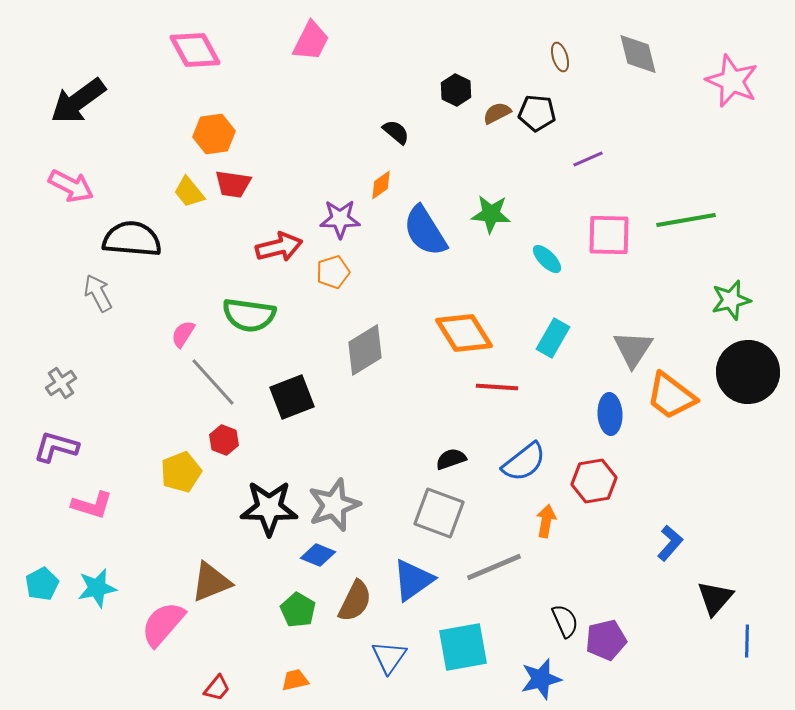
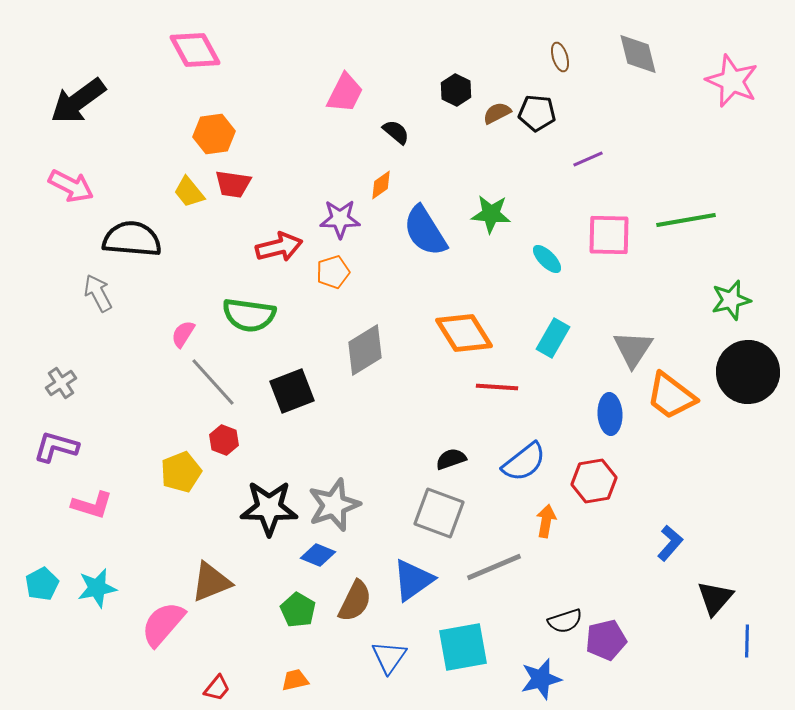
pink trapezoid at (311, 41): moved 34 px right, 52 px down
black square at (292, 397): moved 6 px up
black semicircle at (565, 621): rotated 96 degrees clockwise
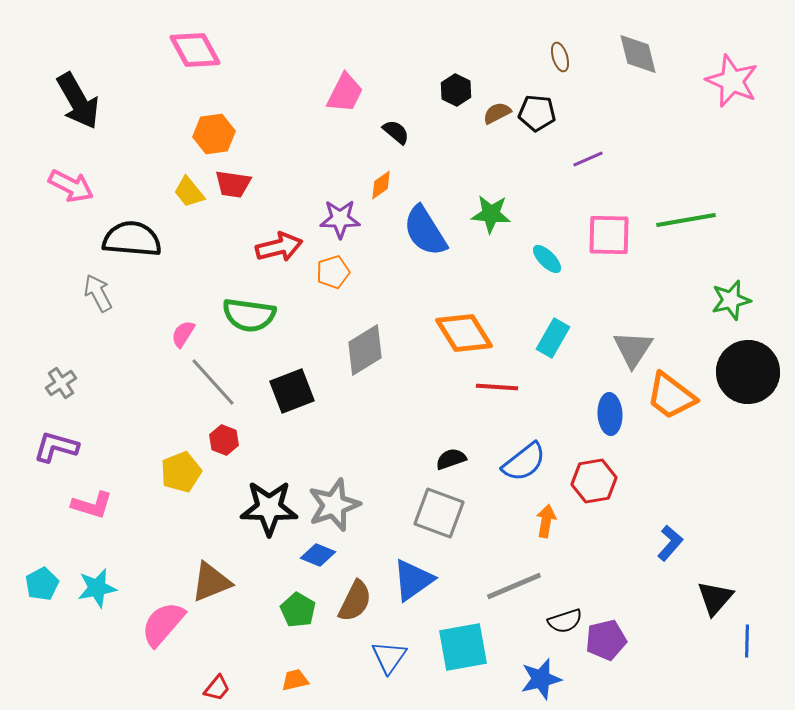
black arrow at (78, 101): rotated 84 degrees counterclockwise
gray line at (494, 567): moved 20 px right, 19 px down
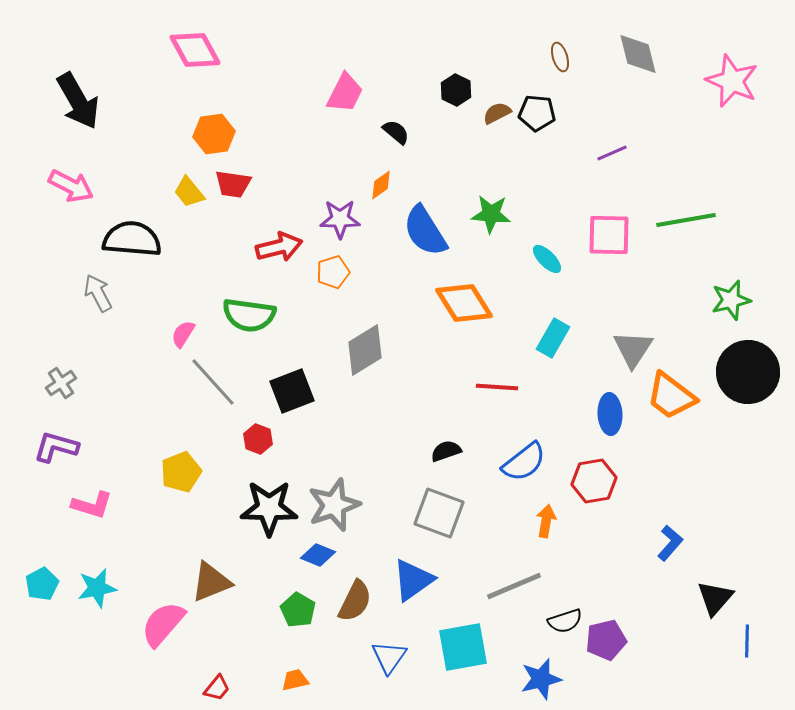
purple line at (588, 159): moved 24 px right, 6 px up
orange diamond at (464, 333): moved 30 px up
red hexagon at (224, 440): moved 34 px right, 1 px up
black semicircle at (451, 459): moved 5 px left, 8 px up
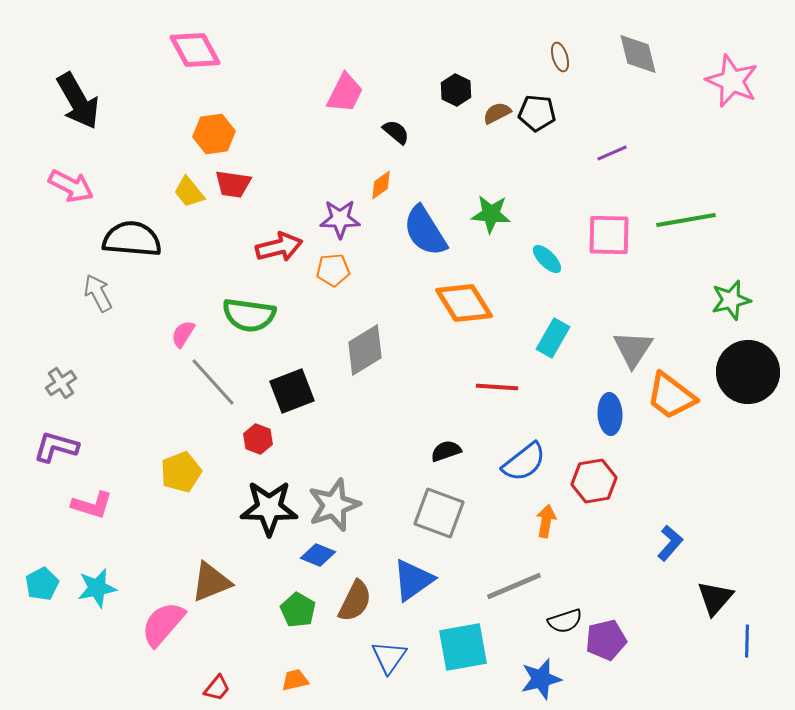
orange pentagon at (333, 272): moved 2 px up; rotated 12 degrees clockwise
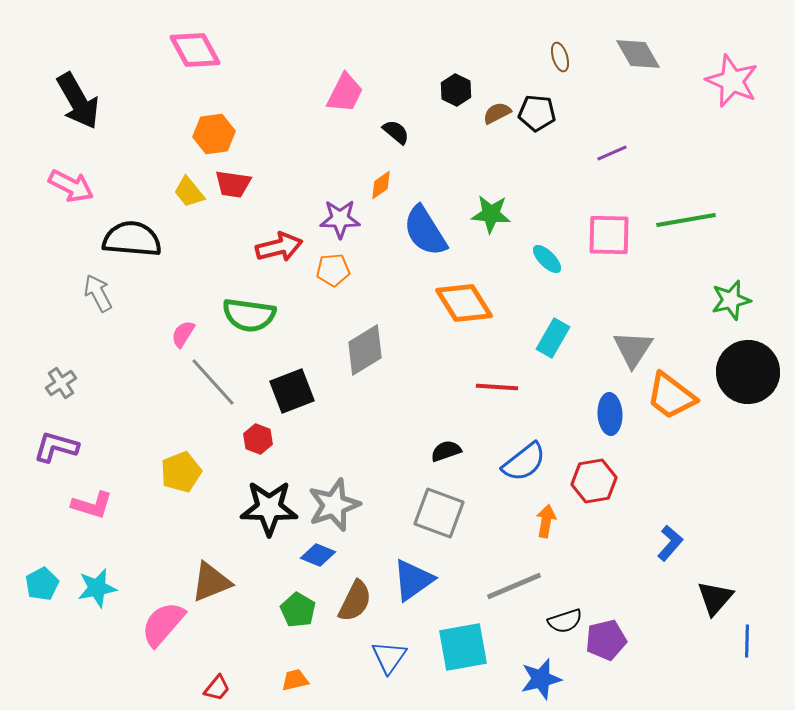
gray diamond at (638, 54): rotated 15 degrees counterclockwise
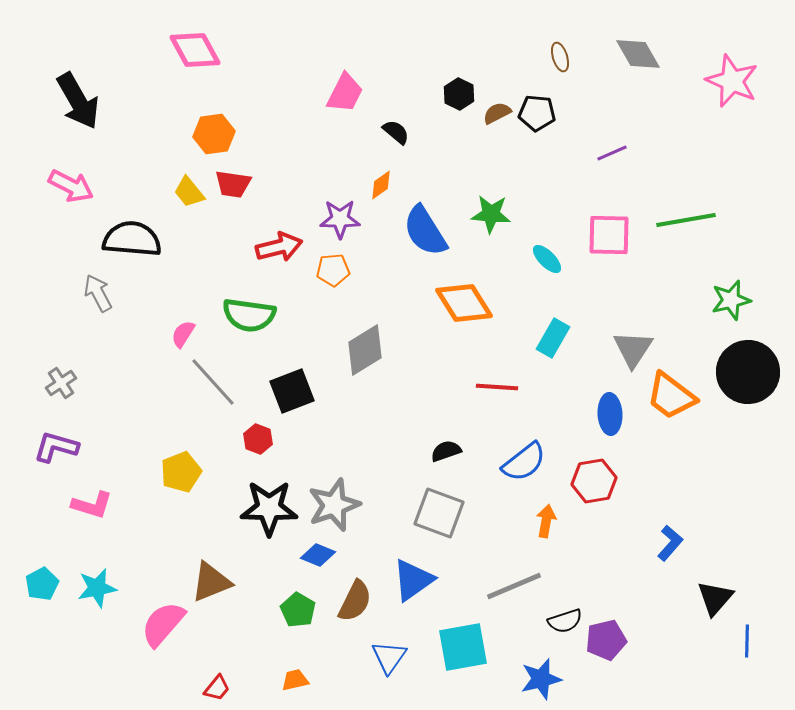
black hexagon at (456, 90): moved 3 px right, 4 px down
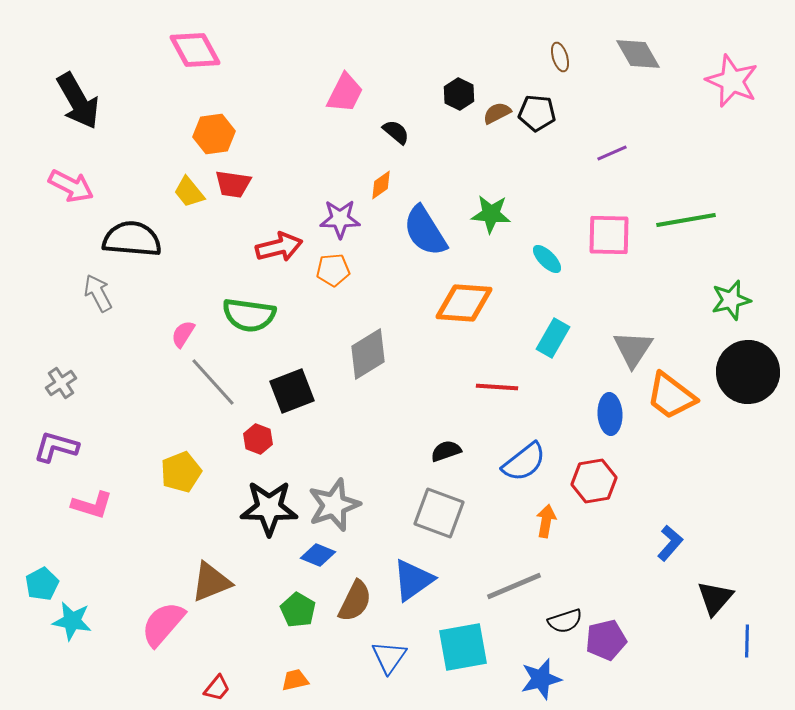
orange diamond at (464, 303): rotated 54 degrees counterclockwise
gray diamond at (365, 350): moved 3 px right, 4 px down
cyan star at (97, 588): moved 25 px left, 33 px down; rotated 21 degrees clockwise
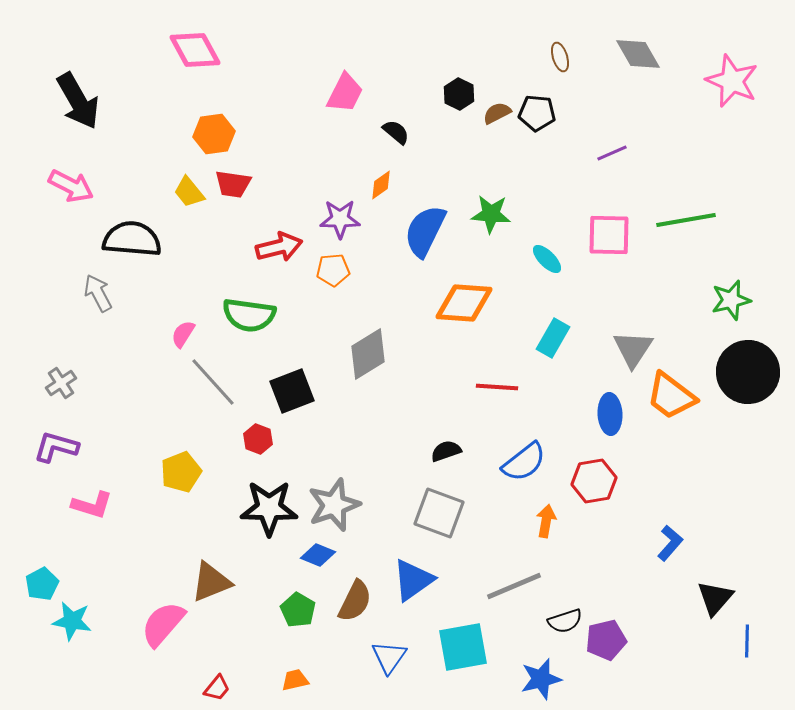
blue semicircle at (425, 231): rotated 58 degrees clockwise
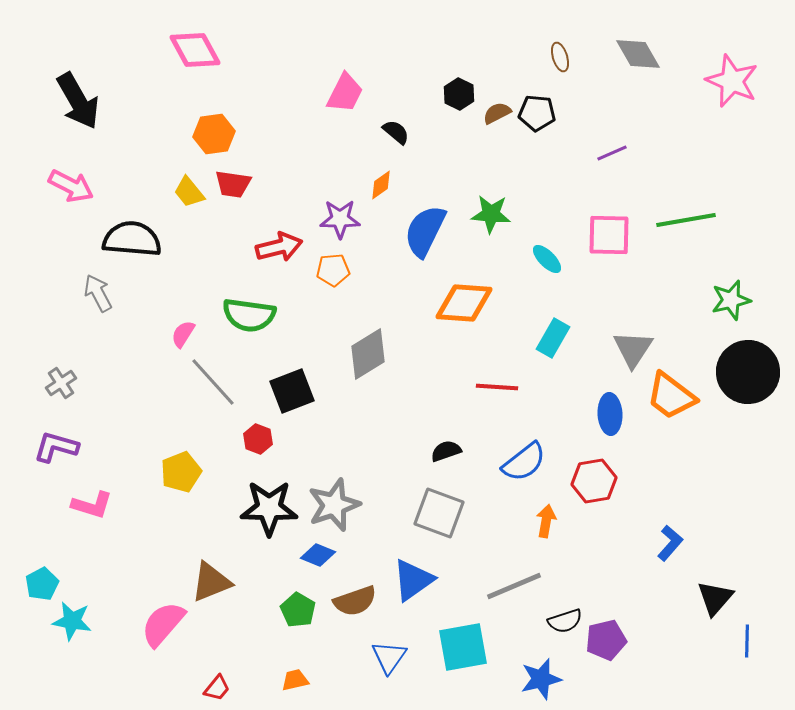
brown semicircle at (355, 601): rotated 45 degrees clockwise
